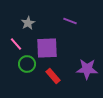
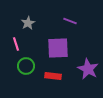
pink line: rotated 24 degrees clockwise
purple square: moved 11 px right
green circle: moved 1 px left, 2 px down
purple star: moved 1 px right; rotated 25 degrees clockwise
red rectangle: rotated 42 degrees counterclockwise
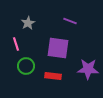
purple square: rotated 10 degrees clockwise
purple star: rotated 25 degrees counterclockwise
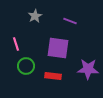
gray star: moved 7 px right, 7 px up
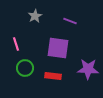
green circle: moved 1 px left, 2 px down
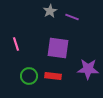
gray star: moved 15 px right, 5 px up
purple line: moved 2 px right, 4 px up
green circle: moved 4 px right, 8 px down
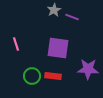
gray star: moved 4 px right, 1 px up
green circle: moved 3 px right
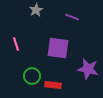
gray star: moved 18 px left
purple star: rotated 10 degrees clockwise
red rectangle: moved 9 px down
